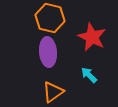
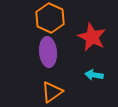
orange hexagon: rotated 12 degrees clockwise
cyan arrow: moved 5 px right; rotated 36 degrees counterclockwise
orange triangle: moved 1 px left
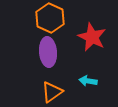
cyan arrow: moved 6 px left, 6 px down
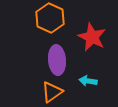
purple ellipse: moved 9 px right, 8 px down
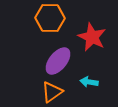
orange hexagon: rotated 24 degrees counterclockwise
purple ellipse: moved 1 px right, 1 px down; rotated 44 degrees clockwise
cyan arrow: moved 1 px right, 1 px down
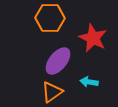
red star: moved 1 px right, 1 px down
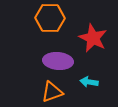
purple ellipse: rotated 56 degrees clockwise
orange triangle: rotated 15 degrees clockwise
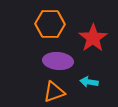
orange hexagon: moved 6 px down
red star: rotated 12 degrees clockwise
orange triangle: moved 2 px right
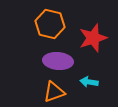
orange hexagon: rotated 12 degrees clockwise
red star: rotated 16 degrees clockwise
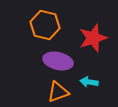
orange hexagon: moved 5 px left, 1 px down
purple ellipse: rotated 8 degrees clockwise
orange triangle: moved 4 px right
